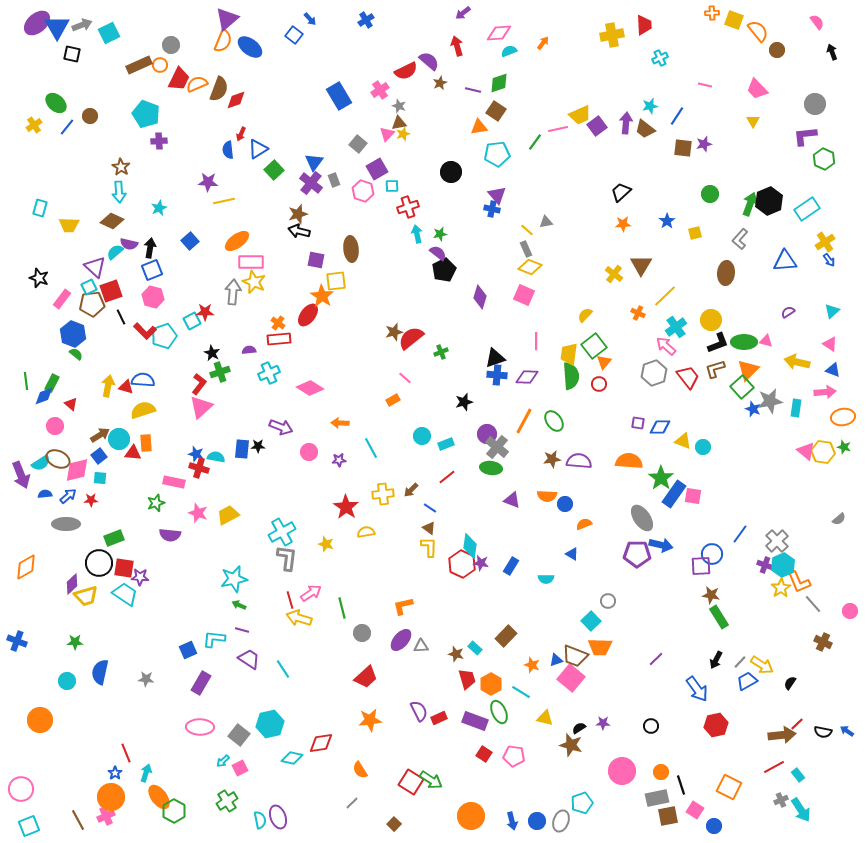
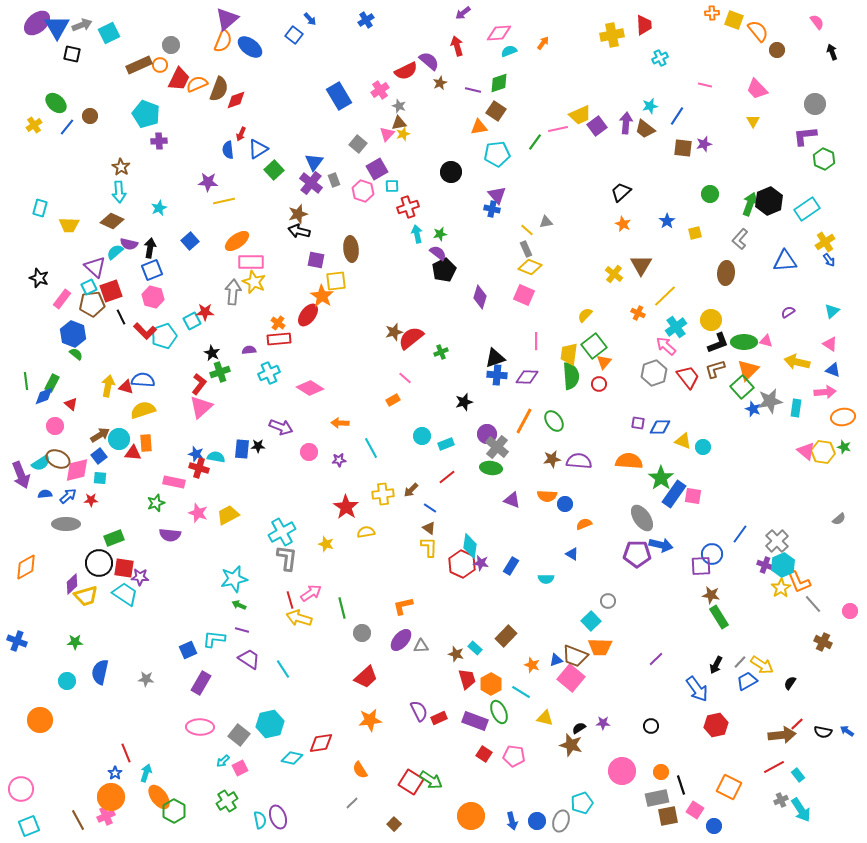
orange star at (623, 224): rotated 28 degrees clockwise
black arrow at (716, 660): moved 5 px down
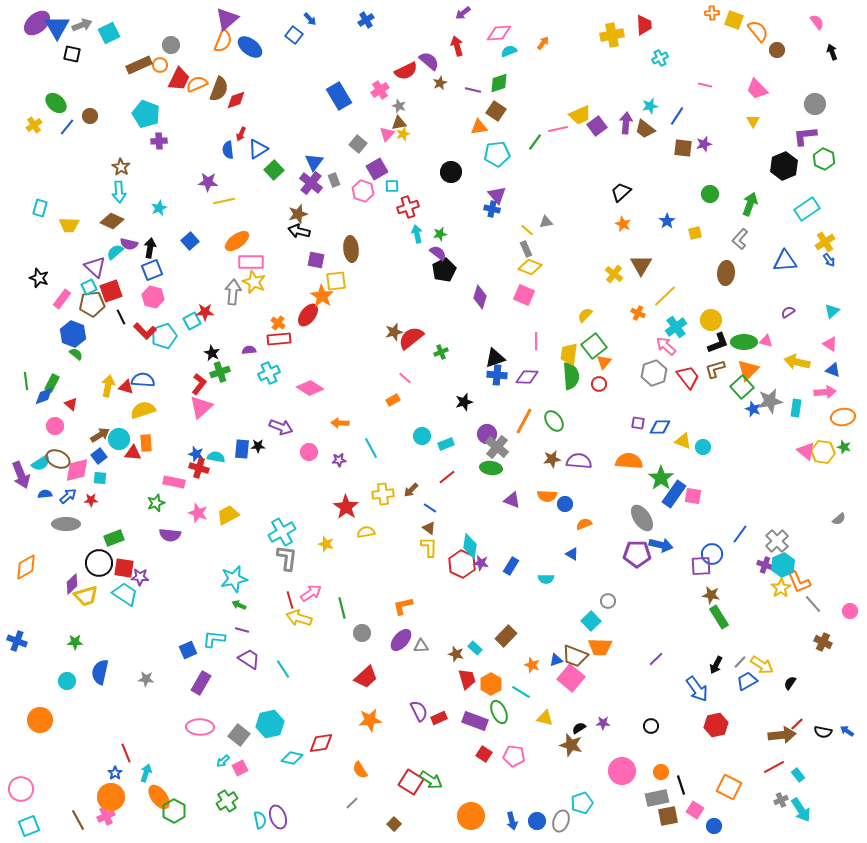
black hexagon at (769, 201): moved 15 px right, 35 px up
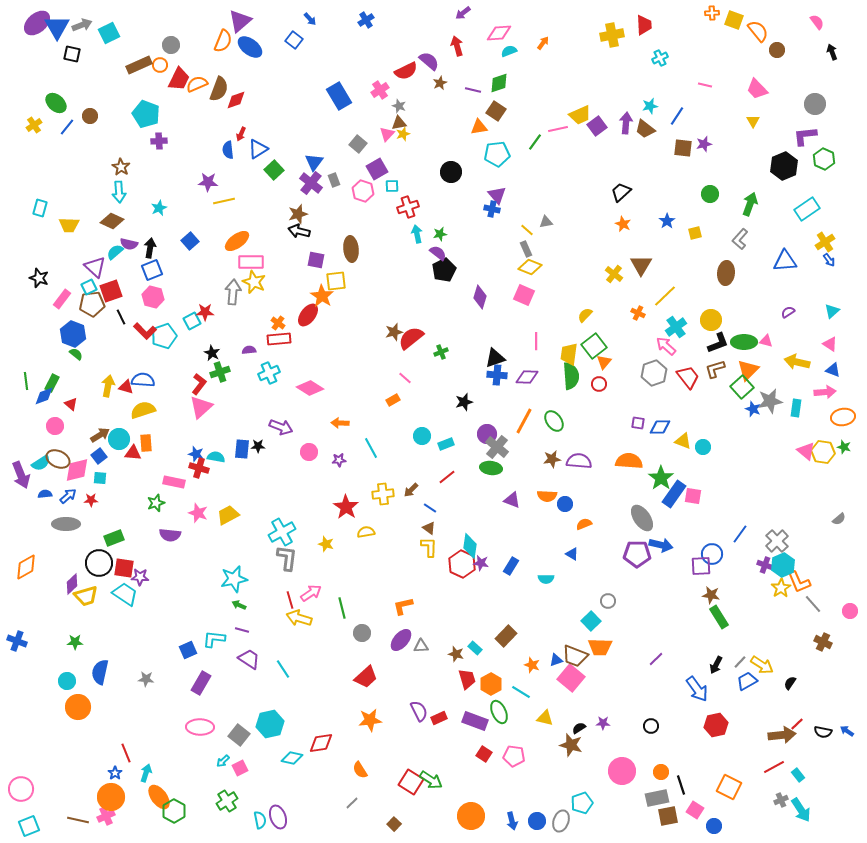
purple triangle at (227, 19): moved 13 px right, 2 px down
blue square at (294, 35): moved 5 px down
orange circle at (40, 720): moved 38 px right, 13 px up
brown line at (78, 820): rotated 50 degrees counterclockwise
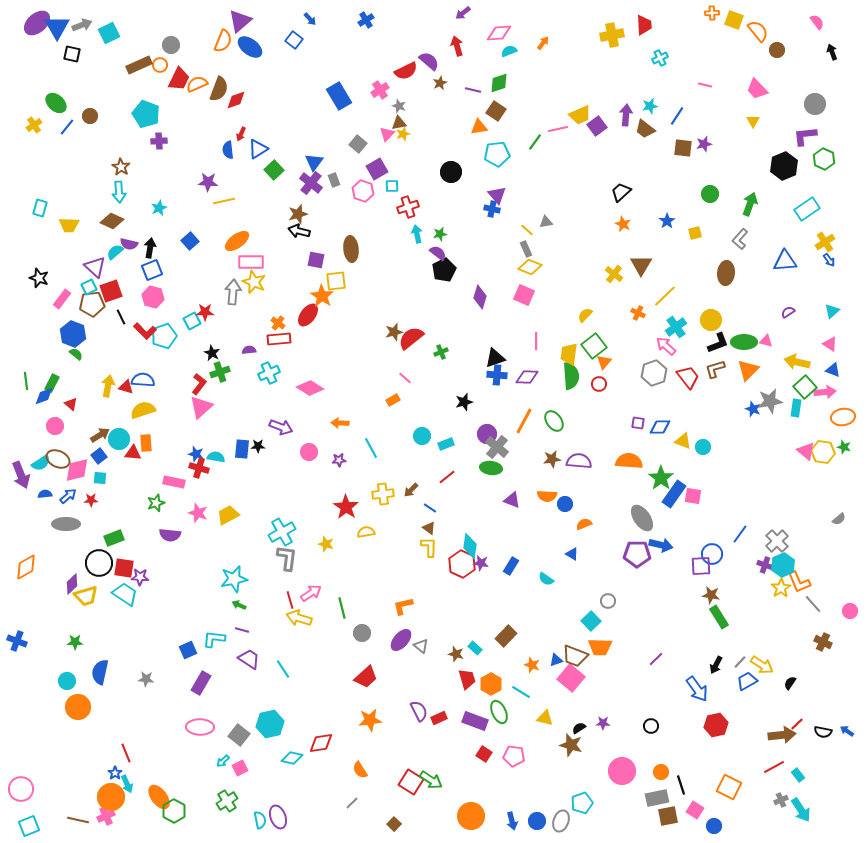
purple arrow at (626, 123): moved 8 px up
green square at (742, 387): moved 63 px right
cyan semicircle at (546, 579): rotated 35 degrees clockwise
gray triangle at (421, 646): rotated 42 degrees clockwise
cyan arrow at (146, 773): moved 19 px left, 11 px down; rotated 138 degrees clockwise
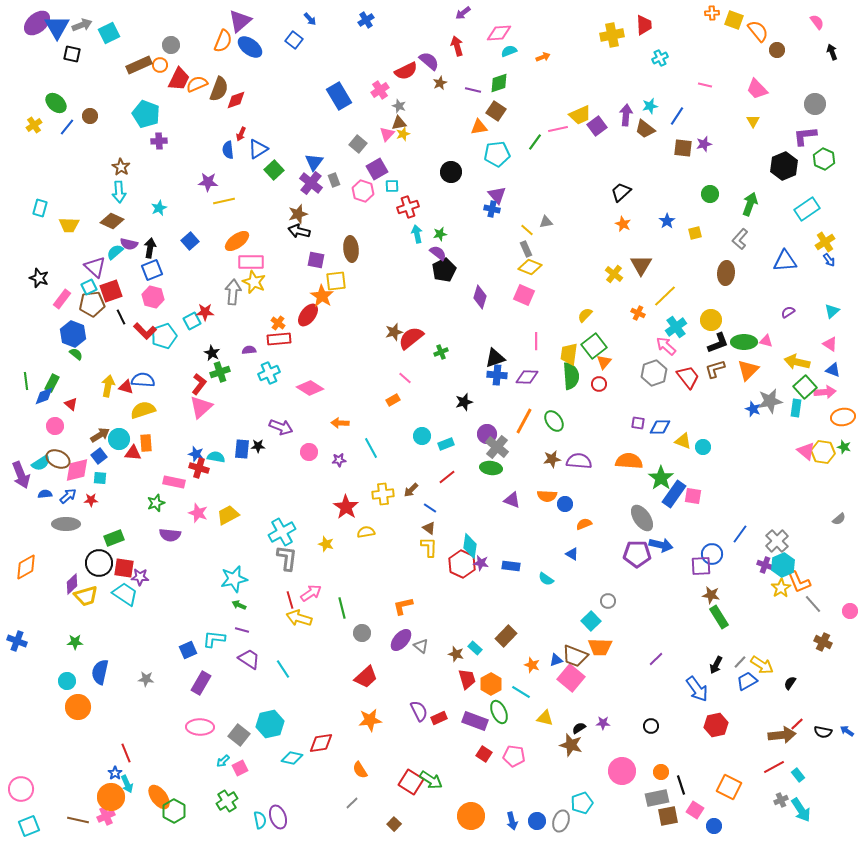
orange arrow at (543, 43): moved 14 px down; rotated 32 degrees clockwise
blue rectangle at (511, 566): rotated 66 degrees clockwise
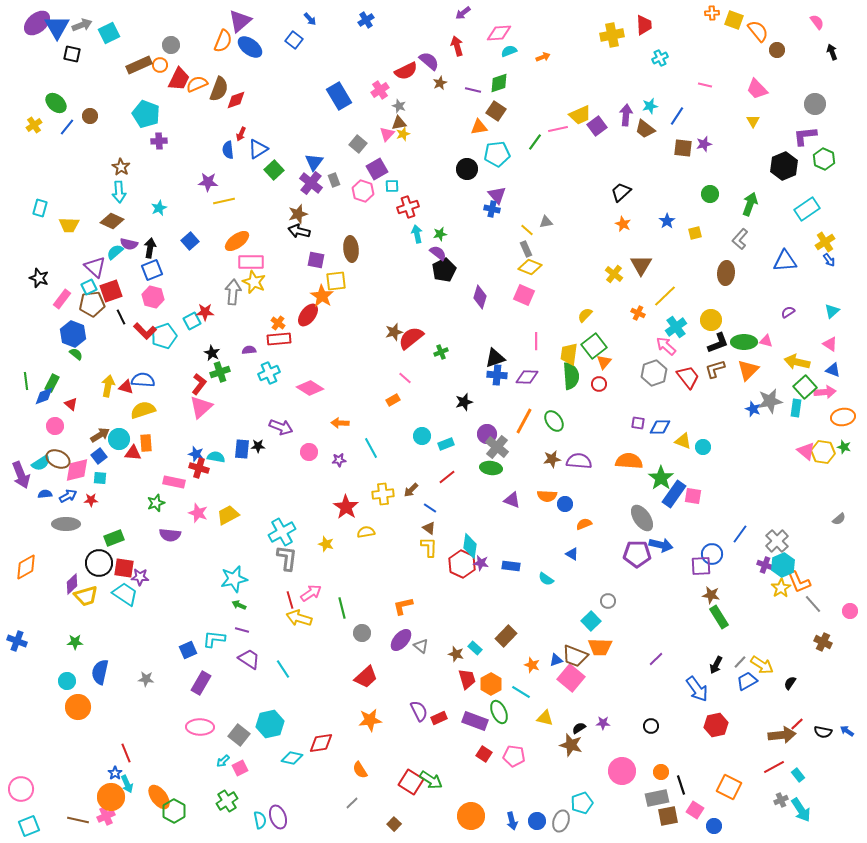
black circle at (451, 172): moved 16 px right, 3 px up
blue arrow at (68, 496): rotated 12 degrees clockwise
